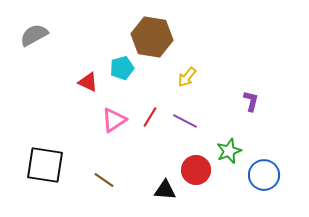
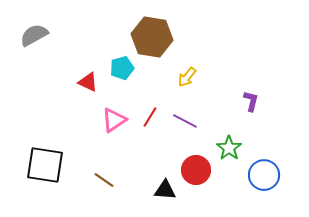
green star: moved 3 px up; rotated 15 degrees counterclockwise
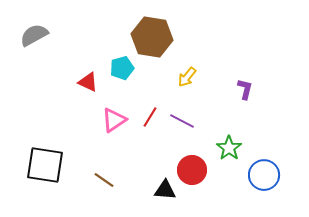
purple L-shape: moved 6 px left, 12 px up
purple line: moved 3 px left
red circle: moved 4 px left
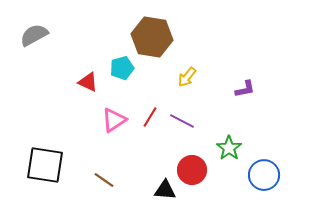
purple L-shape: rotated 65 degrees clockwise
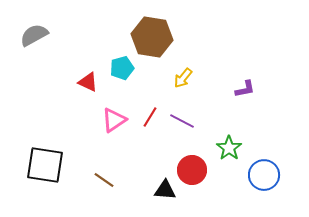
yellow arrow: moved 4 px left, 1 px down
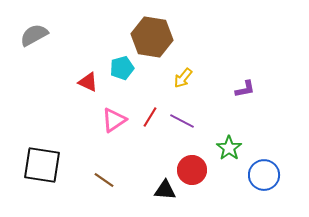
black square: moved 3 px left
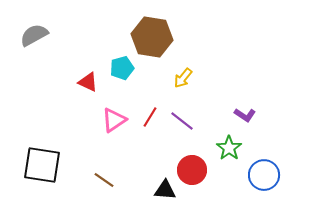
purple L-shape: moved 26 px down; rotated 45 degrees clockwise
purple line: rotated 10 degrees clockwise
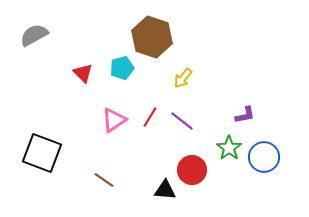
brown hexagon: rotated 9 degrees clockwise
red triangle: moved 5 px left, 9 px up; rotated 20 degrees clockwise
purple L-shape: rotated 45 degrees counterclockwise
black square: moved 12 px up; rotated 12 degrees clockwise
blue circle: moved 18 px up
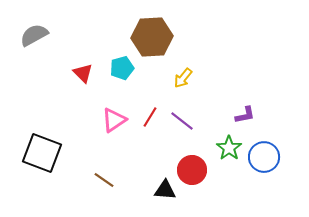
brown hexagon: rotated 21 degrees counterclockwise
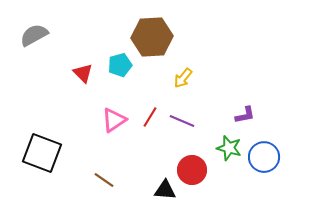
cyan pentagon: moved 2 px left, 3 px up
purple line: rotated 15 degrees counterclockwise
green star: rotated 20 degrees counterclockwise
